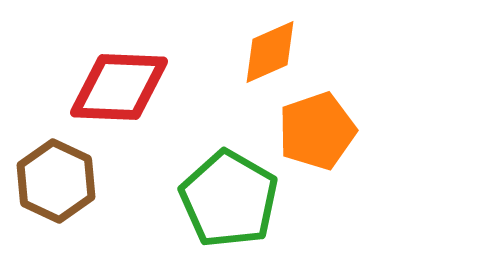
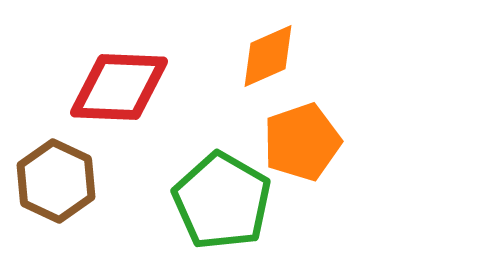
orange diamond: moved 2 px left, 4 px down
orange pentagon: moved 15 px left, 11 px down
green pentagon: moved 7 px left, 2 px down
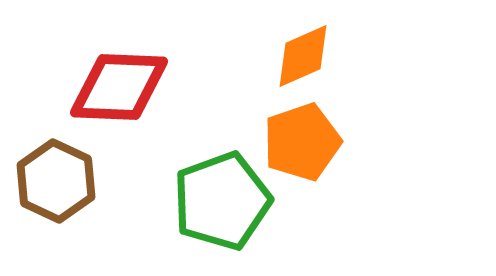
orange diamond: moved 35 px right
green pentagon: rotated 22 degrees clockwise
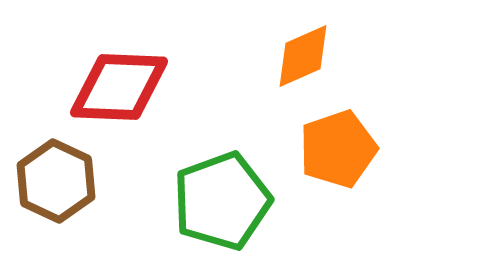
orange pentagon: moved 36 px right, 7 px down
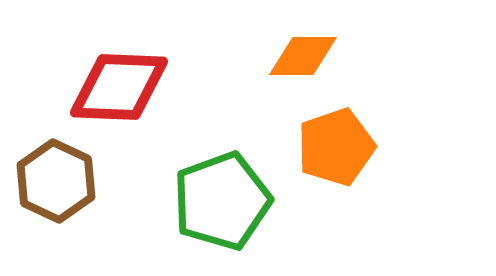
orange diamond: rotated 24 degrees clockwise
orange pentagon: moved 2 px left, 2 px up
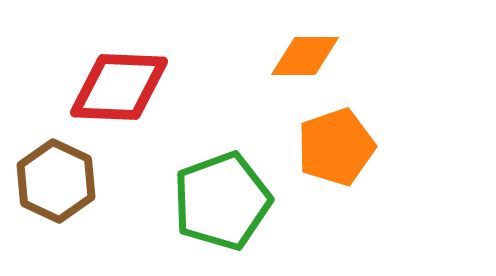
orange diamond: moved 2 px right
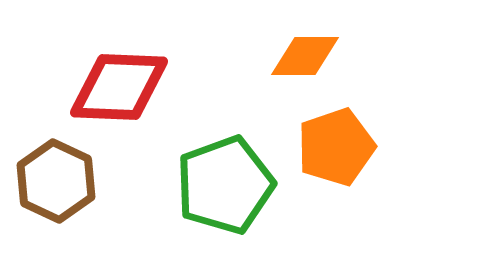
green pentagon: moved 3 px right, 16 px up
